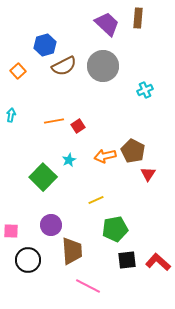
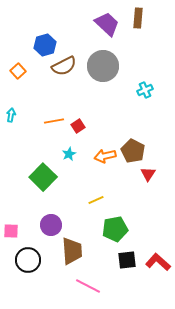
cyan star: moved 6 px up
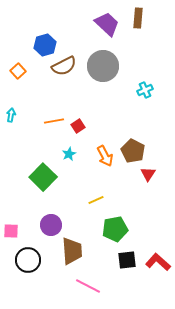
orange arrow: rotated 105 degrees counterclockwise
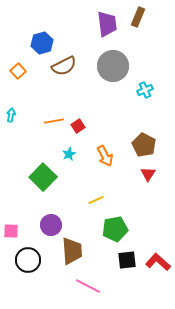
brown rectangle: moved 1 px up; rotated 18 degrees clockwise
purple trapezoid: rotated 40 degrees clockwise
blue hexagon: moved 3 px left, 2 px up
gray circle: moved 10 px right
brown pentagon: moved 11 px right, 6 px up
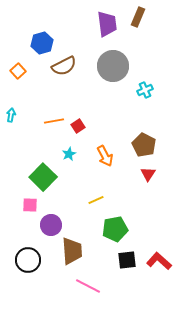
pink square: moved 19 px right, 26 px up
red L-shape: moved 1 px right, 1 px up
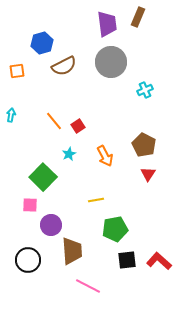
gray circle: moved 2 px left, 4 px up
orange square: moved 1 px left; rotated 35 degrees clockwise
orange line: rotated 60 degrees clockwise
yellow line: rotated 14 degrees clockwise
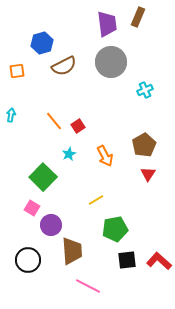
brown pentagon: rotated 15 degrees clockwise
yellow line: rotated 21 degrees counterclockwise
pink square: moved 2 px right, 3 px down; rotated 28 degrees clockwise
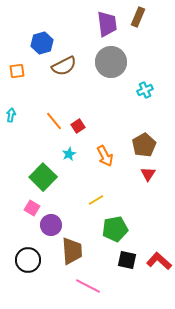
black square: rotated 18 degrees clockwise
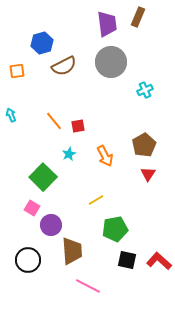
cyan arrow: rotated 32 degrees counterclockwise
red square: rotated 24 degrees clockwise
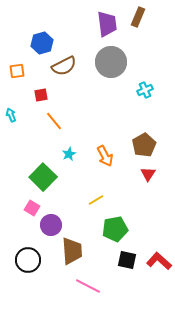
red square: moved 37 px left, 31 px up
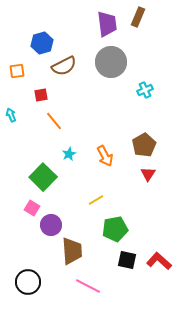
black circle: moved 22 px down
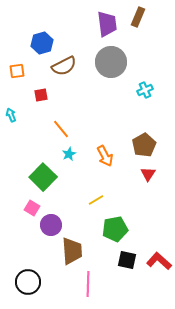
orange line: moved 7 px right, 8 px down
pink line: moved 2 px up; rotated 65 degrees clockwise
